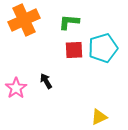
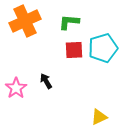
orange cross: moved 1 px right, 1 px down
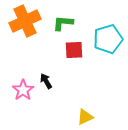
green L-shape: moved 6 px left, 1 px down
cyan pentagon: moved 5 px right, 9 px up
pink star: moved 7 px right, 2 px down
yellow triangle: moved 14 px left
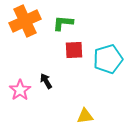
cyan pentagon: moved 20 px down
pink star: moved 3 px left
yellow triangle: moved 1 px up; rotated 18 degrees clockwise
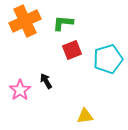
red square: moved 2 px left; rotated 18 degrees counterclockwise
